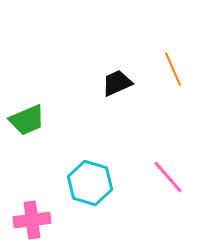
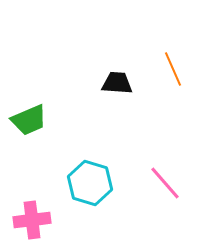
black trapezoid: rotated 28 degrees clockwise
green trapezoid: moved 2 px right
pink line: moved 3 px left, 6 px down
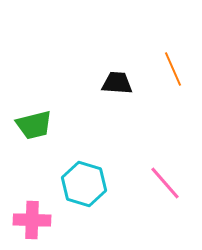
green trapezoid: moved 5 px right, 5 px down; rotated 9 degrees clockwise
cyan hexagon: moved 6 px left, 1 px down
pink cross: rotated 9 degrees clockwise
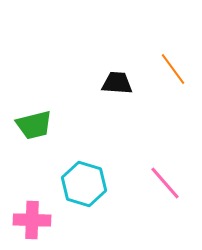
orange line: rotated 12 degrees counterclockwise
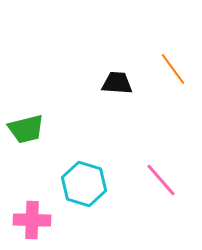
green trapezoid: moved 8 px left, 4 px down
pink line: moved 4 px left, 3 px up
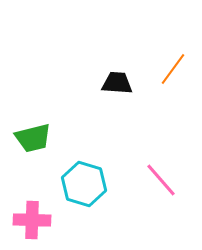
orange line: rotated 72 degrees clockwise
green trapezoid: moved 7 px right, 9 px down
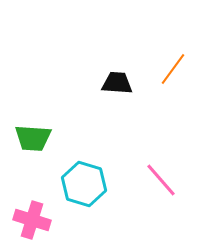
green trapezoid: rotated 18 degrees clockwise
pink cross: rotated 15 degrees clockwise
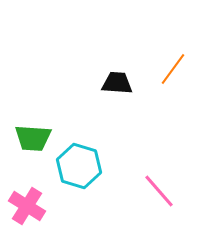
pink line: moved 2 px left, 11 px down
cyan hexagon: moved 5 px left, 18 px up
pink cross: moved 5 px left, 14 px up; rotated 15 degrees clockwise
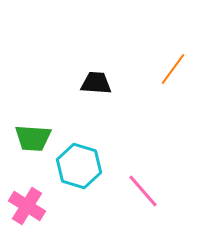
black trapezoid: moved 21 px left
pink line: moved 16 px left
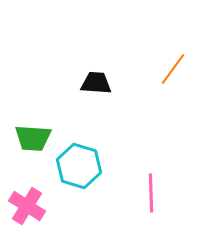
pink line: moved 8 px right, 2 px down; rotated 39 degrees clockwise
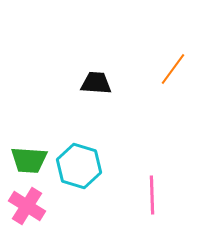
green trapezoid: moved 4 px left, 22 px down
pink line: moved 1 px right, 2 px down
